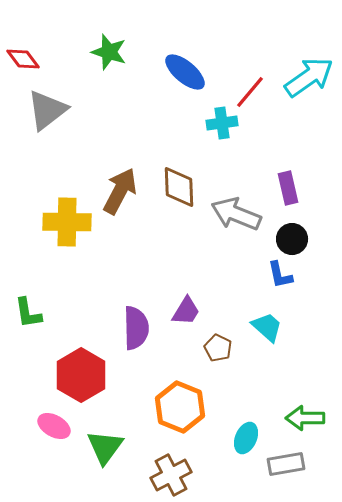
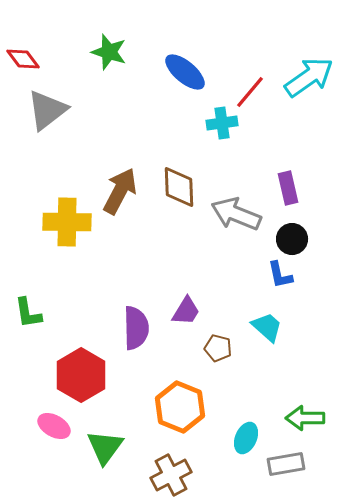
brown pentagon: rotated 12 degrees counterclockwise
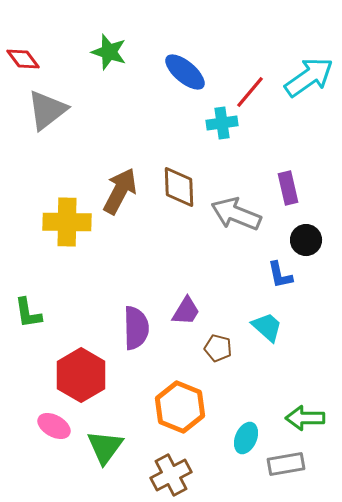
black circle: moved 14 px right, 1 px down
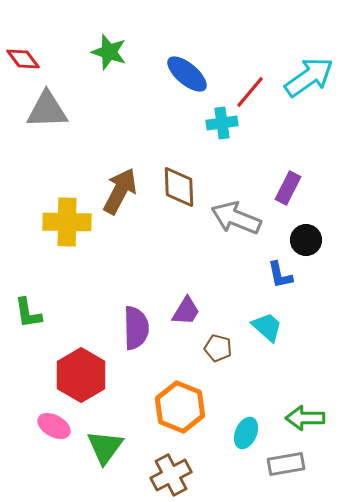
blue ellipse: moved 2 px right, 2 px down
gray triangle: rotated 36 degrees clockwise
purple rectangle: rotated 40 degrees clockwise
gray arrow: moved 4 px down
cyan ellipse: moved 5 px up
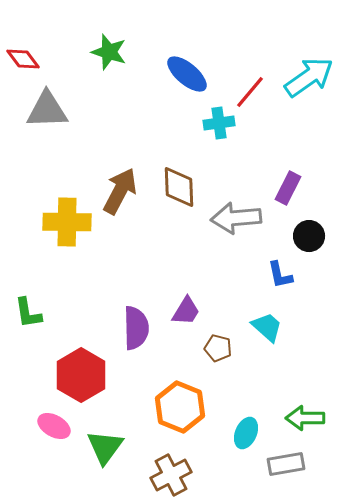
cyan cross: moved 3 px left
gray arrow: rotated 27 degrees counterclockwise
black circle: moved 3 px right, 4 px up
